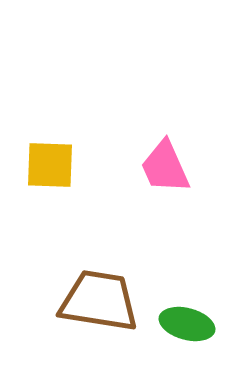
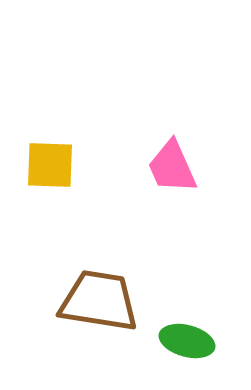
pink trapezoid: moved 7 px right
green ellipse: moved 17 px down
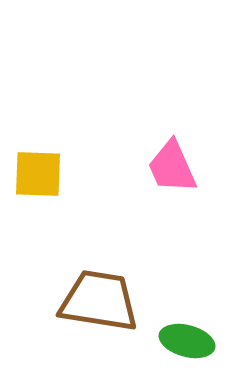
yellow square: moved 12 px left, 9 px down
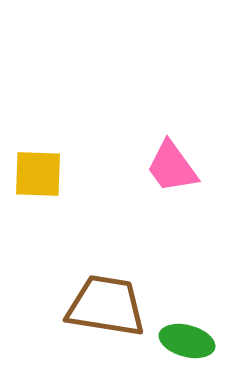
pink trapezoid: rotated 12 degrees counterclockwise
brown trapezoid: moved 7 px right, 5 px down
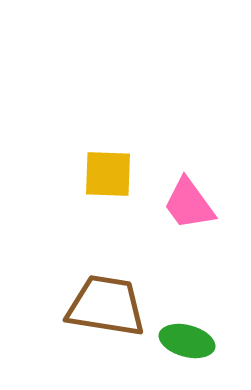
pink trapezoid: moved 17 px right, 37 px down
yellow square: moved 70 px right
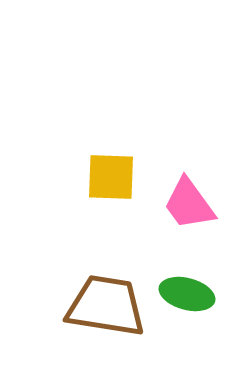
yellow square: moved 3 px right, 3 px down
green ellipse: moved 47 px up
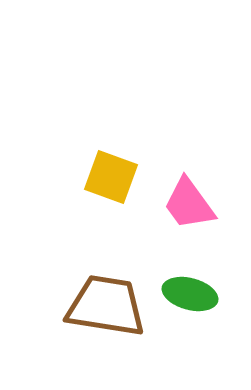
yellow square: rotated 18 degrees clockwise
green ellipse: moved 3 px right
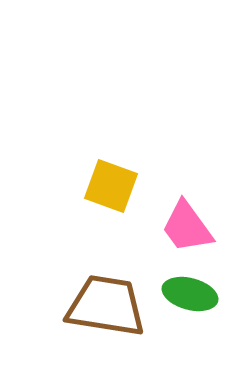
yellow square: moved 9 px down
pink trapezoid: moved 2 px left, 23 px down
